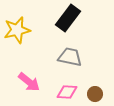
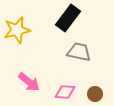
gray trapezoid: moved 9 px right, 5 px up
pink diamond: moved 2 px left
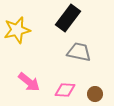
pink diamond: moved 2 px up
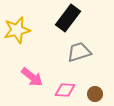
gray trapezoid: rotated 30 degrees counterclockwise
pink arrow: moved 3 px right, 5 px up
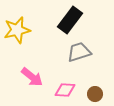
black rectangle: moved 2 px right, 2 px down
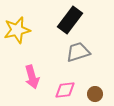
gray trapezoid: moved 1 px left
pink arrow: rotated 35 degrees clockwise
pink diamond: rotated 10 degrees counterclockwise
